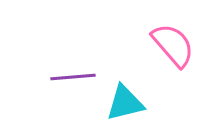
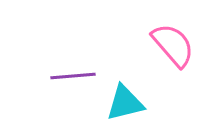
purple line: moved 1 px up
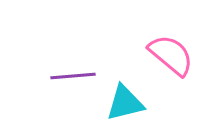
pink semicircle: moved 2 px left, 10 px down; rotated 9 degrees counterclockwise
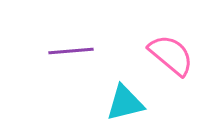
purple line: moved 2 px left, 25 px up
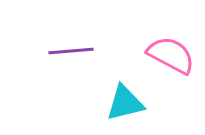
pink semicircle: rotated 12 degrees counterclockwise
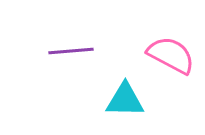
cyan triangle: moved 3 px up; rotated 15 degrees clockwise
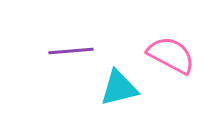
cyan triangle: moved 6 px left, 12 px up; rotated 15 degrees counterclockwise
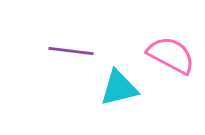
purple line: rotated 12 degrees clockwise
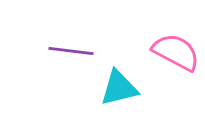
pink semicircle: moved 5 px right, 3 px up
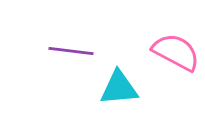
cyan triangle: rotated 9 degrees clockwise
